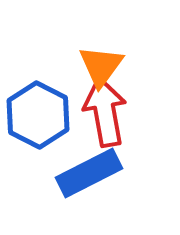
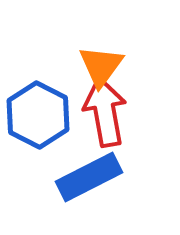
blue rectangle: moved 4 px down
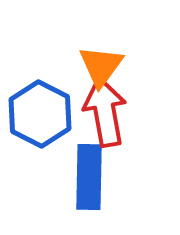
blue hexagon: moved 2 px right, 1 px up
blue rectangle: rotated 62 degrees counterclockwise
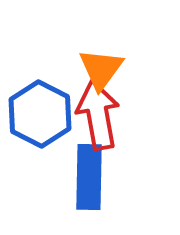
orange triangle: moved 3 px down
red arrow: moved 7 px left, 3 px down
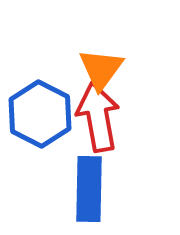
red arrow: moved 2 px down
blue rectangle: moved 12 px down
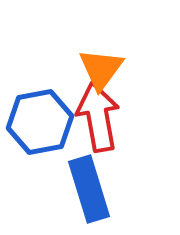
blue hexagon: moved 8 px down; rotated 22 degrees clockwise
blue rectangle: rotated 18 degrees counterclockwise
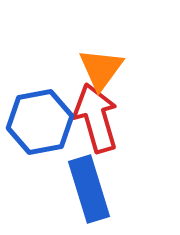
red arrow: moved 2 px left, 1 px down; rotated 6 degrees counterclockwise
